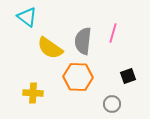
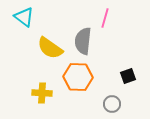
cyan triangle: moved 3 px left
pink line: moved 8 px left, 15 px up
yellow cross: moved 9 px right
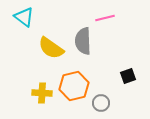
pink line: rotated 60 degrees clockwise
gray semicircle: rotated 8 degrees counterclockwise
yellow semicircle: moved 1 px right
orange hexagon: moved 4 px left, 9 px down; rotated 16 degrees counterclockwise
gray circle: moved 11 px left, 1 px up
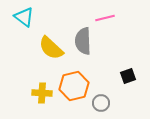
yellow semicircle: rotated 8 degrees clockwise
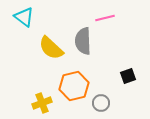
yellow cross: moved 10 px down; rotated 24 degrees counterclockwise
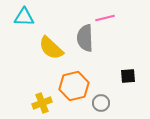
cyan triangle: rotated 35 degrees counterclockwise
gray semicircle: moved 2 px right, 3 px up
black square: rotated 14 degrees clockwise
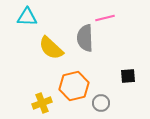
cyan triangle: moved 3 px right
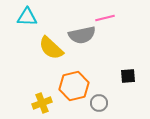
gray semicircle: moved 3 px left, 3 px up; rotated 100 degrees counterclockwise
gray circle: moved 2 px left
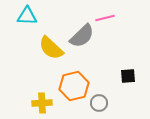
cyan triangle: moved 1 px up
gray semicircle: moved 1 px down; rotated 32 degrees counterclockwise
yellow cross: rotated 18 degrees clockwise
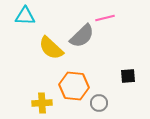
cyan triangle: moved 2 px left
orange hexagon: rotated 20 degrees clockwise
